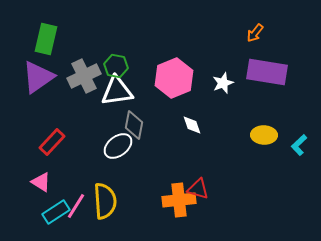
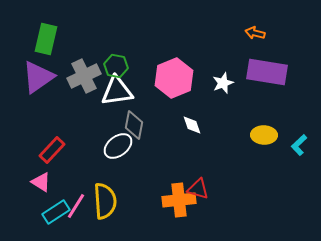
orange arrow: rotated 66 degrees clockwise
red rectangle: moved 8 px down
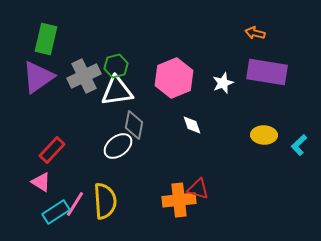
green hexagon: rotated 25 degrees counterclockwise
pink line: moved 1 px left, 2 px up
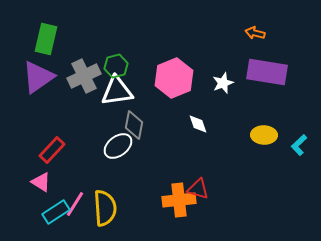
white diamond: moved 6 px right, 1 px up
yellow semicircle: moved 7 px down
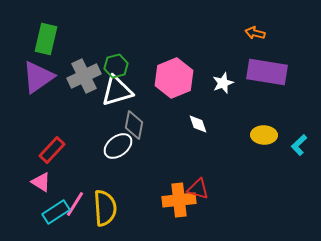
white triangle: rotated 8 degrees counterclockwise
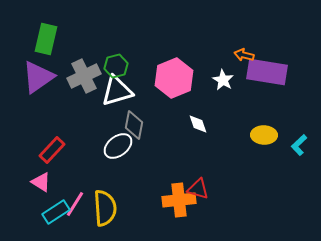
orange arrow: moved 11 px left, 22 px down
white star: moved 3 px up; rotated 20 degrees counterclockwise
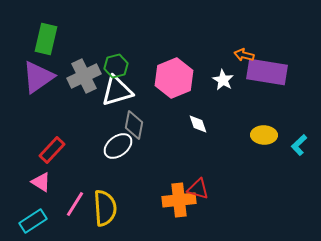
cyan rectangle: moved 23 px left, 9 px down
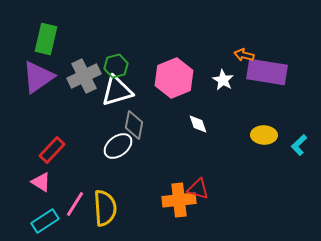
cyan rectangle: moved 12 px right
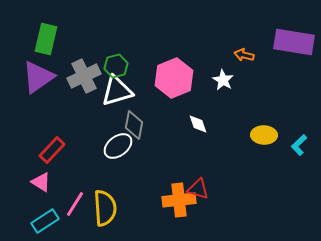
purple rectangle: moved 27 px right, 30 px up
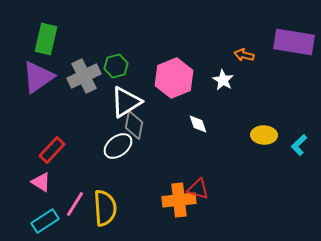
white triangle: moved 9 px right, 11 px down; rotated 16 degrees counterclockwise
